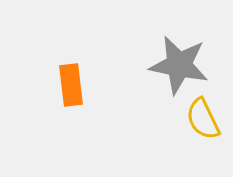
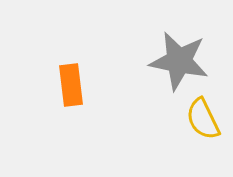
gray star: moved 4 px up
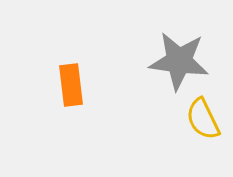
gray star: rotated 4 degrees counterclockwise
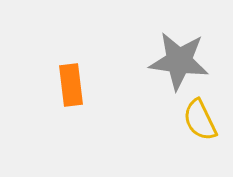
yellow semicircle: moved 3 px left, 1 px down
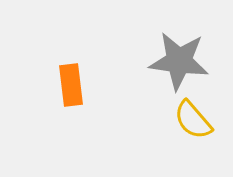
yellow semicircle: moved 7 px left; rotated 15 degrees counterclockwise
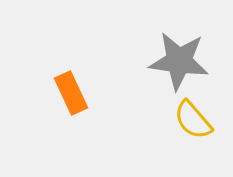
orange rectangle: moved 8 px down; rotated 18 degrees counterclockwise
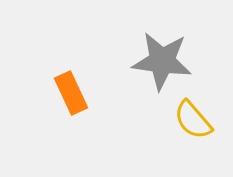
gray star: moved 17 px left
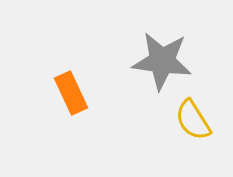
yellow semicircle: rotated 9 degrees clockwise
